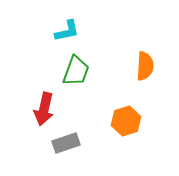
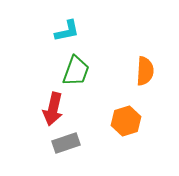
orange semicircle: moved 5 px down
red arrow: moved 9 px right
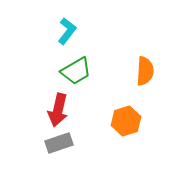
cyan L-shape: rotated 40 degrees counterclockwise
green trapezoid: rotated 40 degrees clockwise
red arrow: moved 5 px right, 1 px down
gray rectangle: moved 7 px left
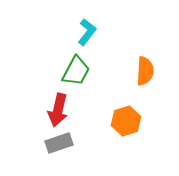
cyan L-shape: moved 20 px right, 1 px down
green trapezoid: rotated 32 degrees counterclockwise
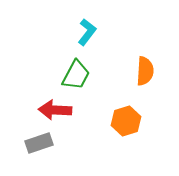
green trapezoid: moved 4 px down
red arrow: moved 3 px left; rotated 80 degrees clockwise
gray rectangle: moved 20 px left
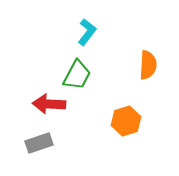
orange semicircle: moved 3 px right, 6 px up
green trapezoid: moved 1 px right
red arrow: moved 6 px left, 6 px up
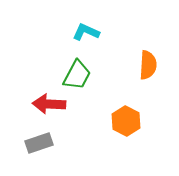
cyan L-shape: moved 1 px left; rotated 104 degrees counterclockwise
orange hexagon: rotated 16 degrees counterclockwise
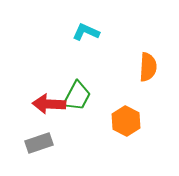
orange semicircle: moved 2 px down
green trapezoid: moved 21 px down
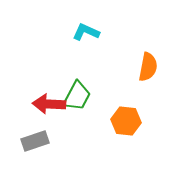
orange semicircle: rotated 8 degrees clockwise
orange hexagon: rotated 20 degrees counterclockwise
gray rectangle: moved 4 px left, 2 px up
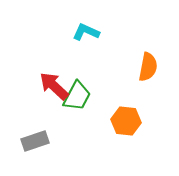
red arrow: moved 5 px right, 18 px up; rotated 40 degrees clockwise
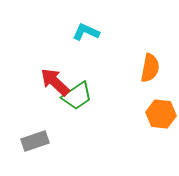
orange semicircle: moved 2 px right, 1 px down
red arrow: moved 1 px right, 4 px up
green trapezoid: rotated 28 degrees clockwise
orange hexagon: moved 35 px right, 7 px up
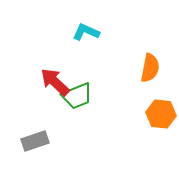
green trapezoid: rotated 12 degrees clockwise
